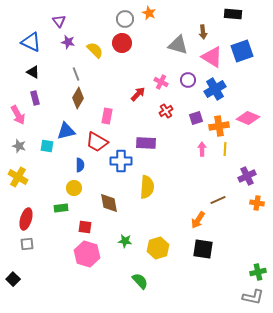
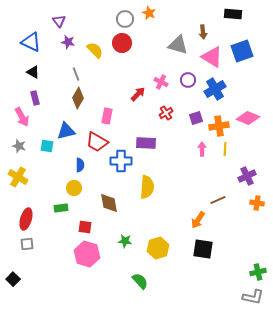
red cross at (166, 111): moved 2 px down
pink arrow at (18, 115): moved 4 px right, 2 px down
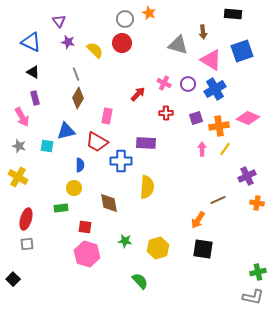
pink triangle at (212, 57): moved 1 px left, 3 px down
purple circle at (188, 80): moved 4 px down
pink cross at (161, 82): moved 3 px right, 1 px down
red cross at (166, 113): rotated 32 degrees clockwise
yellow line at (225, 149): rotated 32 degrees clockwise
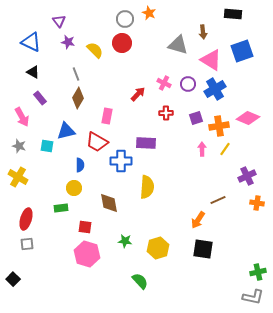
purple rectangle at (35, 98): moved 5 px right; rotated 24 degrees counterclockwise
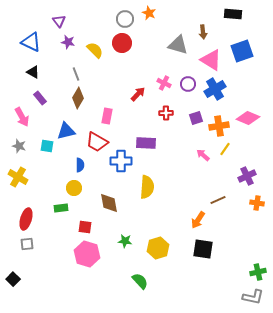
pink arrow at (202, 149): moved 1 px right, 6 px down; rotated 48 degrees counterclockwise
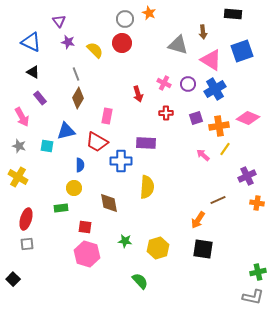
red arrow at (138, 94): rotated 119 degrees clockwise
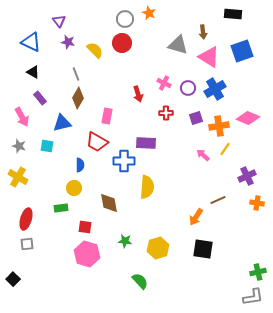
pink triangle at (211, 60): moved 2 px left, 3 px up
purple circle at (188, 84): moved 4 px down
blue triangle at (66, 131): moved 4 px left, 8 px up
blue cross at (121, 161): moved 3 px right
orange arrow at (198, 220): moved 2 px left, 3 px up
gray L-shape at (253, 297): rotated 20 degrees counterclockwise
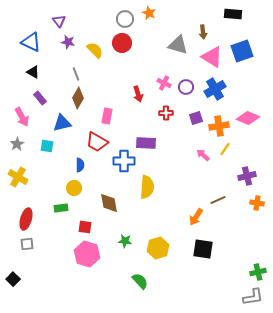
pink triangle at (209, 57): moved 3 px right
purple circle at (188, 88): moved 2 px left, 1 px up
gray star at (19, 146): moved 2 px left, 2 px up; rotated 24 degrees clockwise
purple cross at (247, 176): rotated 12 degrees clockwise
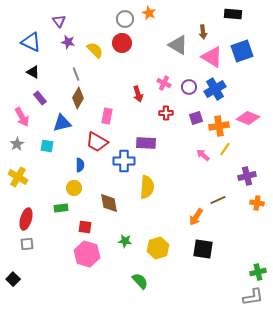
gray triangle at (178, 45): rotated 15 degrees clockwise
purple circle at (186, 87): moved 3 px right
